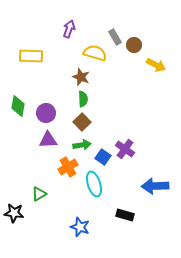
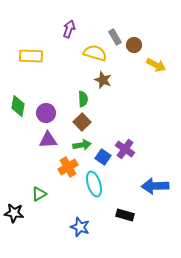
brown star: moved 22 px right, 3 px down
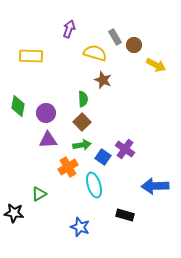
cyan ellipse: moved 1 px down
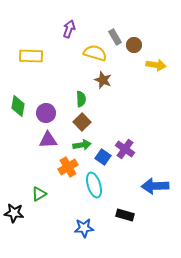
yellow arrow: rotated 18 degrees counterclockwise
green semicircle: moved 2 px left
blue star: moved 4 px right, 1 px down; rotated 24 degrees counterclockwise
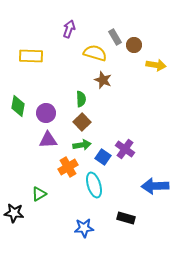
black rectangle: moved 1 px right, 3 px down
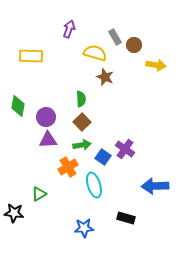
brown star: moved 2 px right, 3 px up
purple circle: moved 4 px down
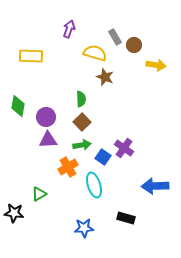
purple cross: moved 1 px left, 1 px up
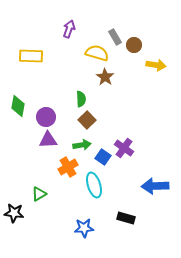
yellow semicircle: moved 2 px right
brown star: rotated 12 degrees clockwise
brown square: moved 5 px right, 2 px up
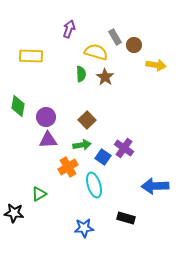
yellow semicircle: moved 1 px left, 1 px up
green semicircle: moved 25 px up
